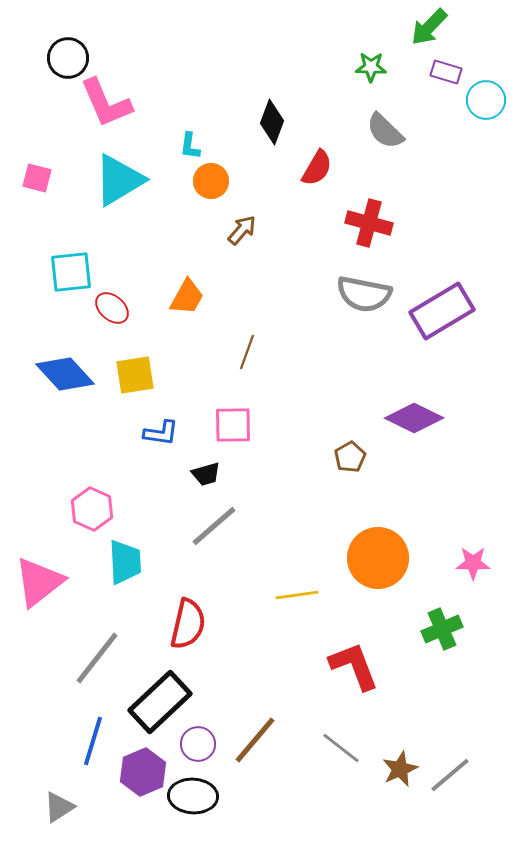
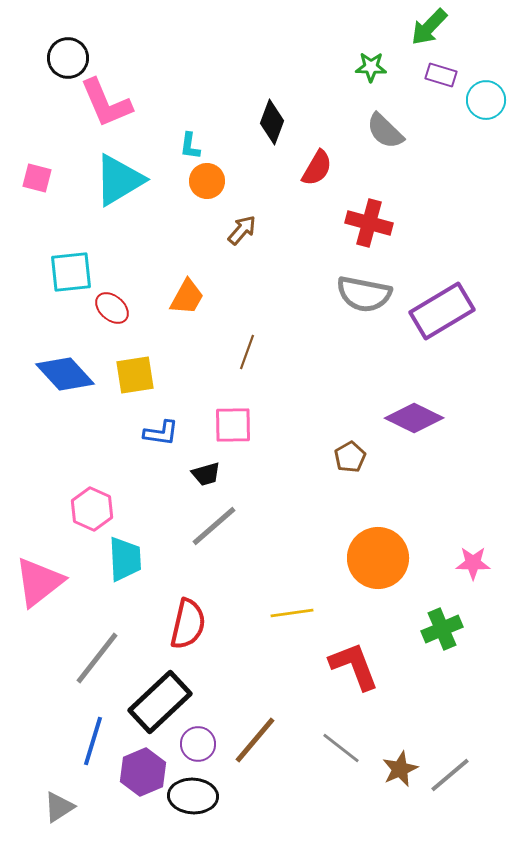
purple rectangle at (446, 72): moved 5 px left, 3 px down
orange circle at (211, 181): moved 4 px left
cyan trapezoid at (125, 562): moved 3 px up
yellow line at (297, 595): moved 5 px left, 18 px down
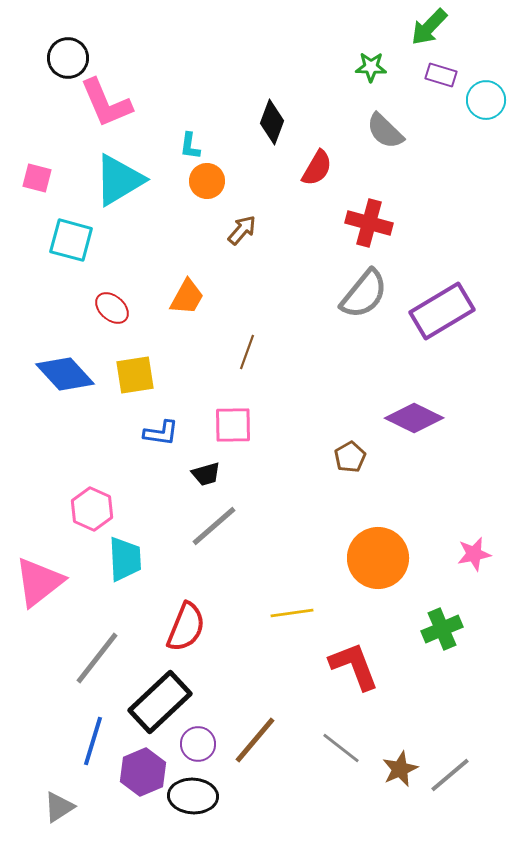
cyan square at (71, 272): moved 32 px up; rotated 21 degrees clockwise
gray semicircle at (364, 294): rotated 62 degrees counterclockwise
pink star at (473, 563): moved 1 px right, 9 px up; rotated 12 degrees counterclockwise
red semicircle at (188, 624): moved 2 px left, 3 px down; rotated 9 degrees clockwise
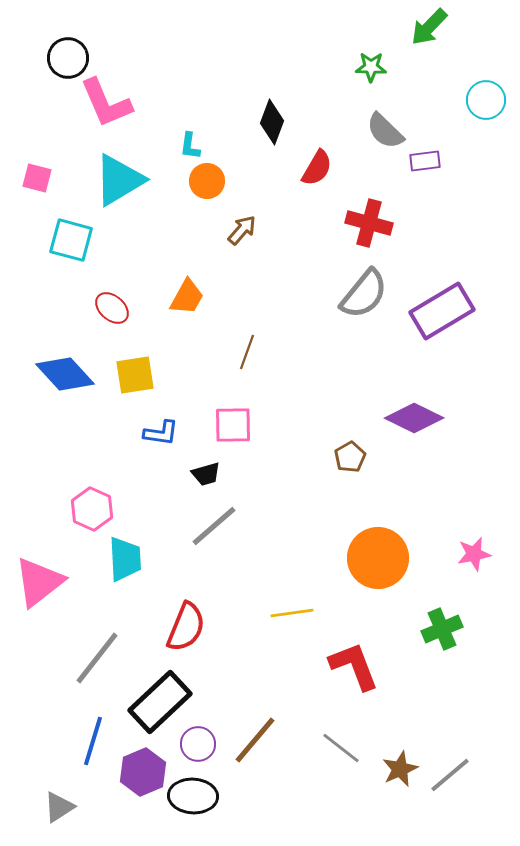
purple rectangle at (441, 75): moved 16 px left, 86 px down; rotated 24 degrees counterclockwise
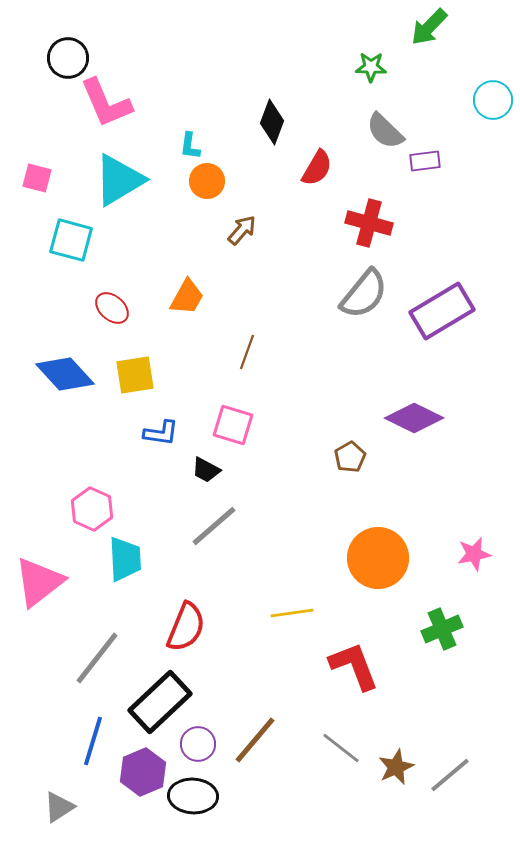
cyan circle at (486, 100): moved 7 px right
pink square at (233, 425): rotated 18 degrees clockwise
black trapezoid at (206, 474): moved 4 px up; rotated 44 degrees clockwise
brown star at (400, 769): moved 4 px left, 2 px up
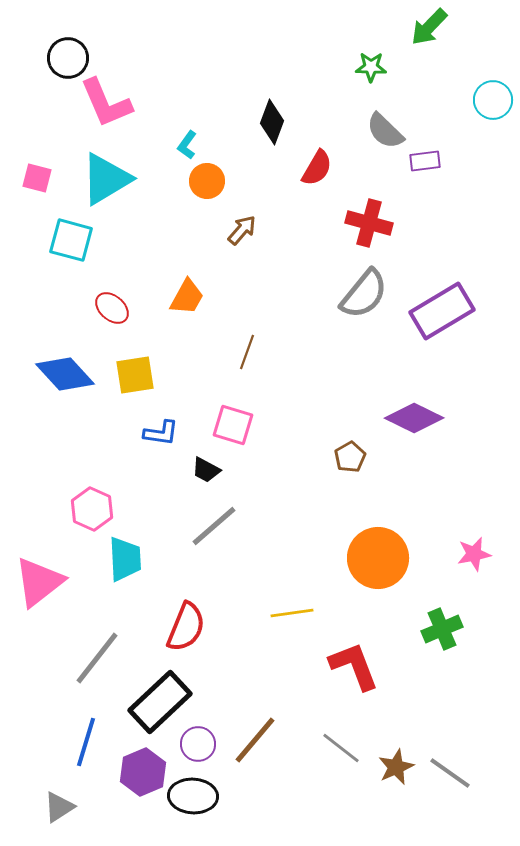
cyan L-shape at (190, 146): moved 3 px left, 1 px up; rotated 28 degrees clockwise
cyan triangle at (119, 180): moved 13 px left, 1 px up
blue line at (93, 741): moved 7 px left, 1 px down
gray line at (450, 775): moved 2 px up; rotated 75 degrees clockwise
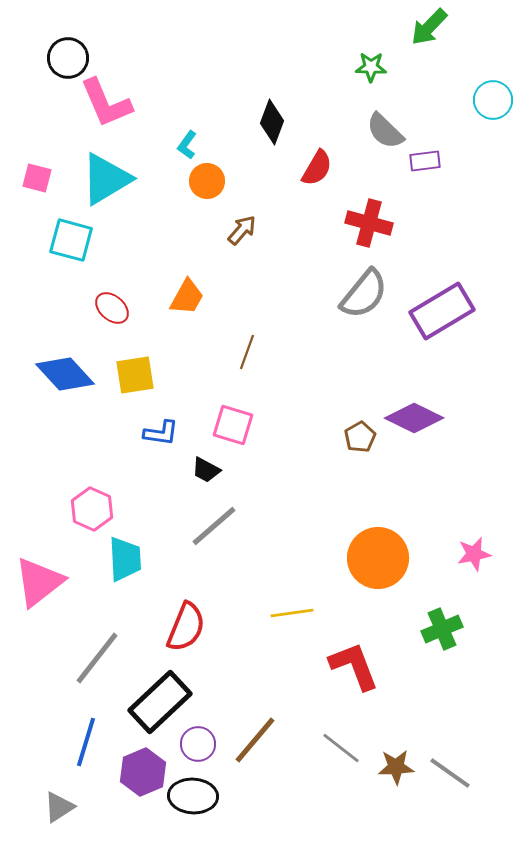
brown pentagon at (350, 457): moved 10 px right, 20 px up
brown star at (396, 767): rotated 21 degrees clockwise
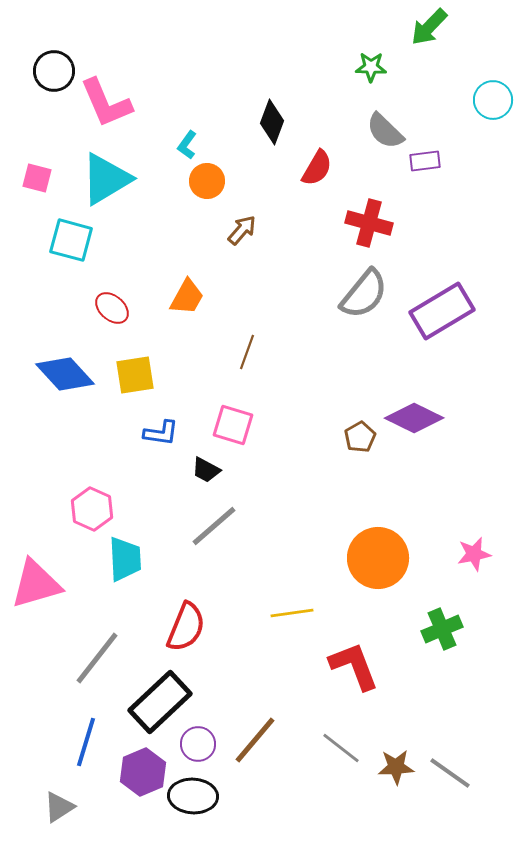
black circle at (68, 58): moved 14 px left, 13 px down
pink triangle at (39, 582): moved 3 px left, 2 px down; rotated 22 degrees clockwise
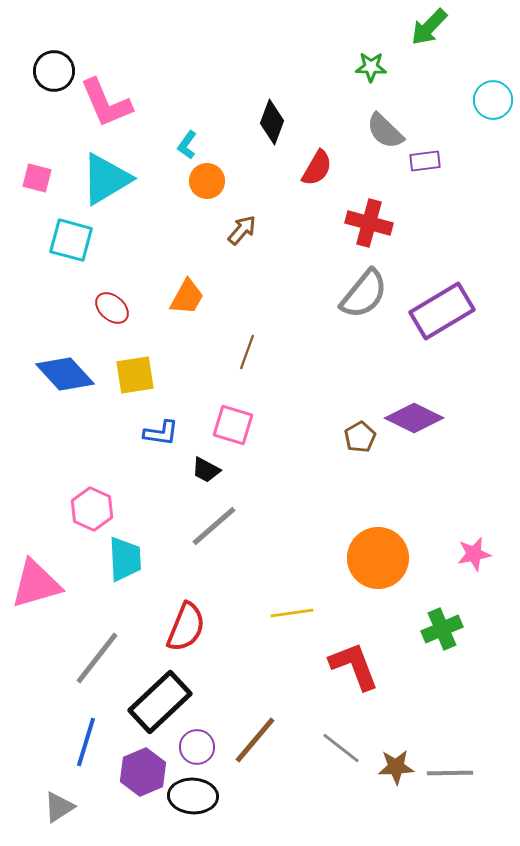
purple circle at (198, 744): moved 1 px left, 3 px down
gray line at (450, 773): rotated 36 degrees counterclockwise
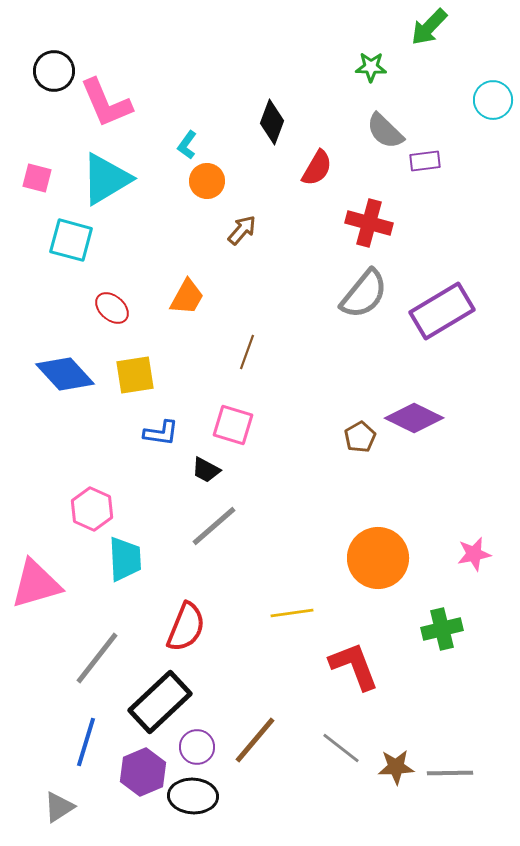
green cross at (442, 629): rotated 9 degrees clockwise
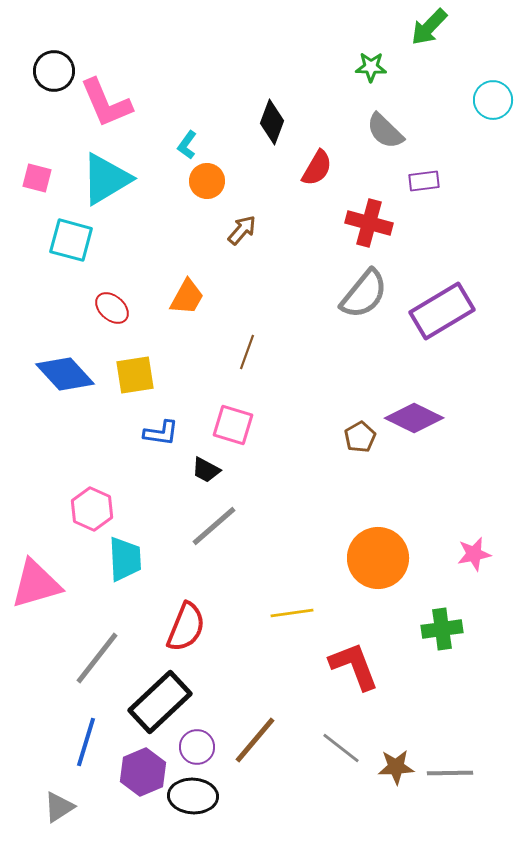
purple rectangle at (425, 161): moved 1 px left, 20 px down
green cross at (442, 629): rotated 6 degrees clockwise
